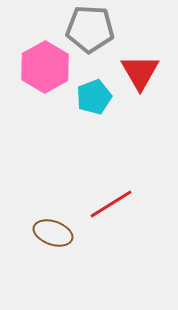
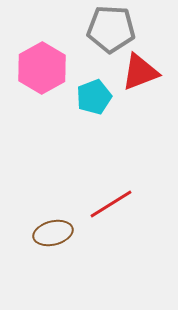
gray pentagon: moved 21 px right
pink hexagon: moved 3 px left, 1 px down
red triangle: rotated 39 degrees clockwise
brown ellipse: rotated 33 degrees counterclockwise
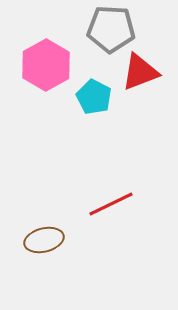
pink hexagon: moved 4 px right, 3 px up
cyan pentagon: rotated 24 degrees counterclockwise
red line: rotated 6 degrees clockwise
brown ellipse: moved 9 px left, 7 px down
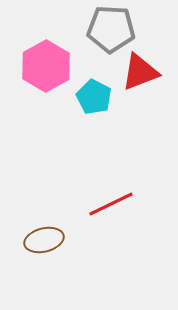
pink hexagon: moved 1 px down
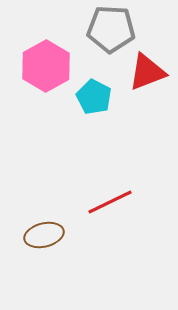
red triangle: moved 7 px right
red line: moved 1 px left, 2 px up
brown ellipse: moved 5 px up
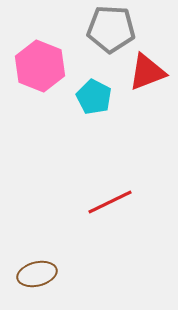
pink hexagon: moved 6 px left; rotated 9 degrees counterclockwise
brown ellipse: moved 7 px left, 39 px down
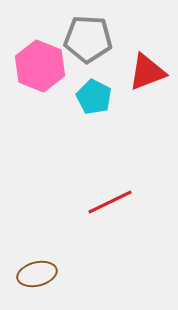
gray pentagon: moved 23 px left, 10 px down
